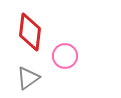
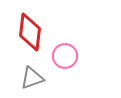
gray triangle: moved 4 px right; rotated 15 degrees clockwise
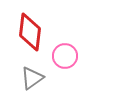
gray triangle: rotated 15 degrees counterclockwise
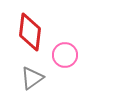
pink circle: moved 1 px up
